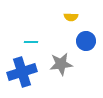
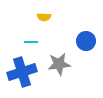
yellow semicircle: moved 27 px left
gray star: moved 2 px left
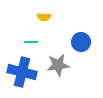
blue circle: moved 5 px left, 1 px down
gray star: moved 1 px left, 1 px down
blue cross: rotated 32 degrees clockwise
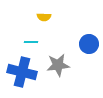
blue circle: moved 8 px right, 2 px down
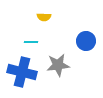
blue circle: moved 3 px left, 3 px up
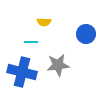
yellow semicircle: moved 5 px down
blue circle: moved 7 px up
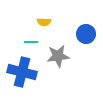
gray star: moved 9 px up
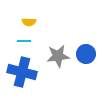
yellow semicircle: moved 15 px left
blue circle: moved 20 px down
cyan line: moved 7 px left, 1 px up
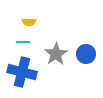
cyan line: moved 1 px left, 1 px down
gray star: moved 2 px left, 2 px up; rotated 25 degrees counterclockwise
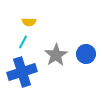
cyan line: rotated 64 degrees counterclockwise
gray star: moved 1 px down
blue cross: rotated 32 degrees counterclockwise
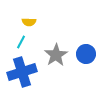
cyan line: moved 2 px left
